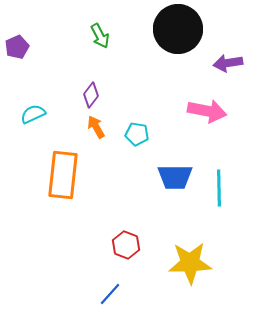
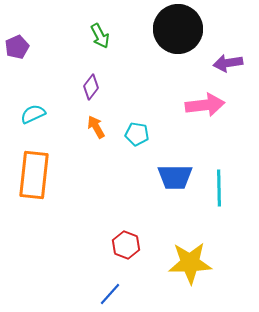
purple diamond: moved 8 px up
pink arrow: moved 2 px left, 6 px up; rotated 18 degrees counterclockwise
orange rectangle: moved 29 px left
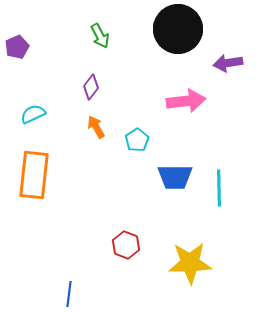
pink arrow: moved 19 px left, 4 px up
cyan pentagon: moved 6 px down; rotated 30 degrees clockwise
blue line: moved 41 px left; rotated 35 degrees counterclockwise
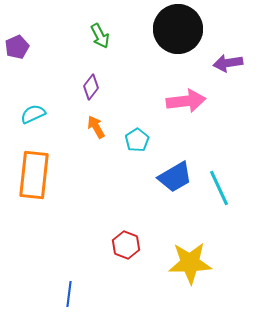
blue trapezoid: rotated 30 degrees counterclockwise
cyan line: rotated 24 degrees counterclockwise
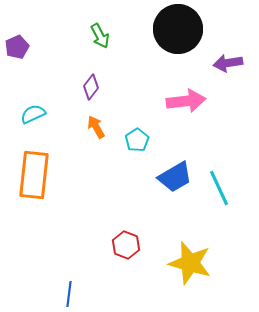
yellow star: rotated 18 degrees clockwise
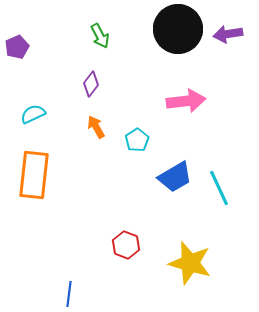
purple arrow: moved 29 px up
purple diamond: moved 3 px up
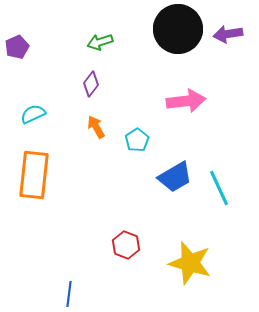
green arrow: moved 6 px down; rotated 100 degrees clockwise
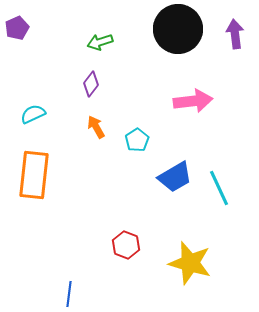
purple arrow: moved 7 px right; rotated 92 degrees clockwise
purple pentagon: moved 19 px up
pink arrow: moved 7 px right
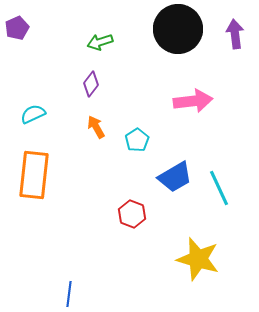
red hexagon: moved 6 px right, 31 px up
yellow star: moved 8 px right, 4 px up
